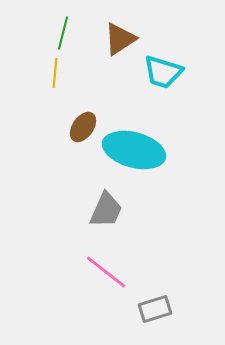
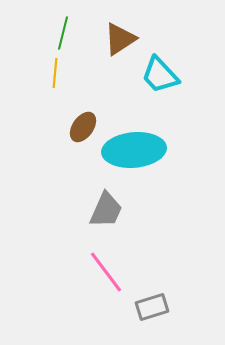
cyan trapezoid: moved 3 px left, 3 px down; rotated 30 degrees clockwise
cyan ellipse: rotated 20 degrees counterclockwise
pink line: rotated 15 degrees clockwise
gray rectangle: moved 3 px left, 2 px up
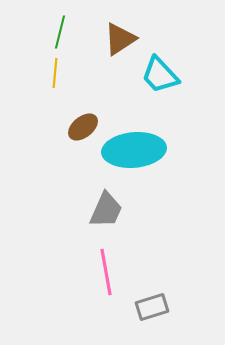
green line: moved 3 px left, 1 px up
brown ellipse: rotated 16 degrees clockwise
pink line: rotated 27 degrees clockwise
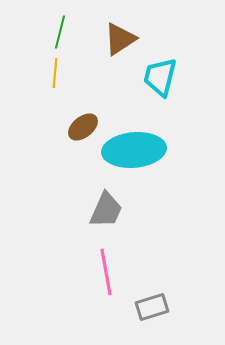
cyan trapezoid: moved 2 px down; rotated 57 degrees clockwise
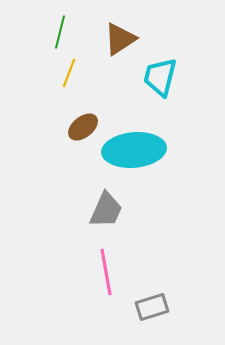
yellow line: moved 14 px right; rotated 16 degrees clockwise
